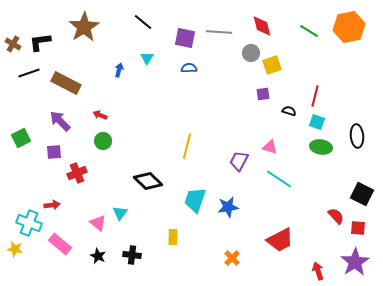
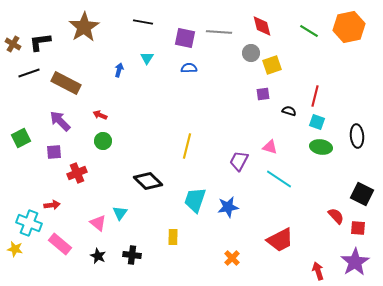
black line at (143, 22): rotated 30 degrees counterclockwise
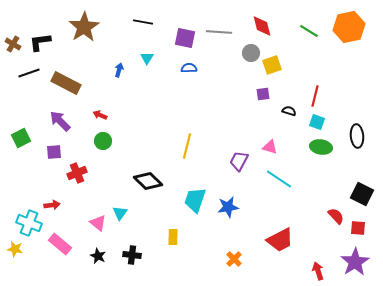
orange cross at (232, 258): moved 2 px right, 1 px down
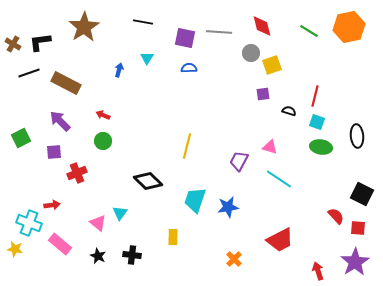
red arrow at (100, 115): moved 3 px right
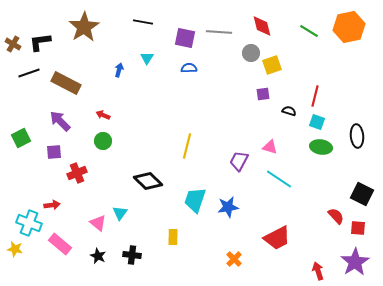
red trapezoid at (280, 240): moved 3 px left, 2 px up
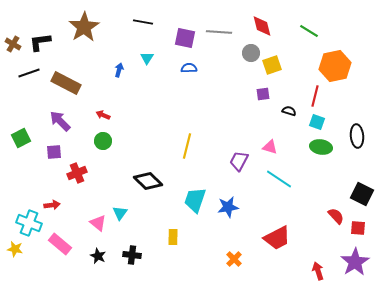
orange hexagon at (349, 27): moved 14 px left, 39 px down
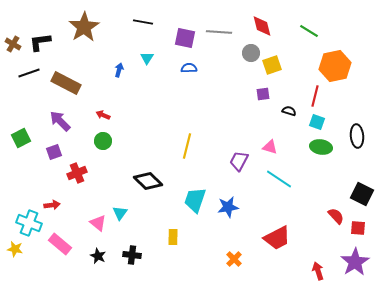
purple square at (54, 152): rotated 14 degrees counterclockwise
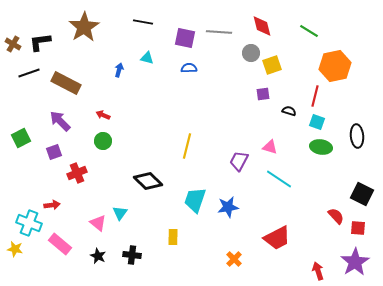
cyan triangle at (147, 58): rotated 48 degrees counterclockwise
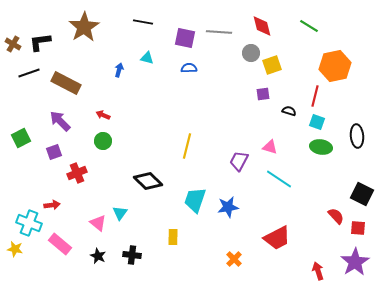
green line at (309, 31): moved 5 px up
